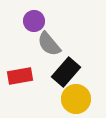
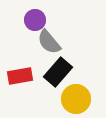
purple circle: moved 1 px right, 1 px up
gray semicircle: moved 2 px up
black rectangle: moved 8 px left
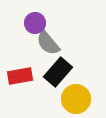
purple circle: moved 3 px down
gray semicircle: moved 1 px left, 1 px down
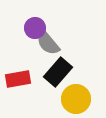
purple circle: moved 5 px down
red rectangle: moved 2 px left, 3 px down
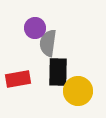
gray semicircle: rotated 48 degrees clockwise
black rectangle: rotated 40 degrees counterclockwise
yellow circle: moved 2 px right, 8 px up
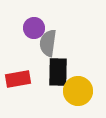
purple circle: moved 1 px left
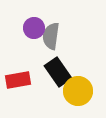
gray semicircle: moved 3 px right, 7 px up
black rectangle: rotated 36 degrees counterclockwise
red rectangle: moved 1 px down
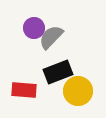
gray semicircle: moved 1 px down; rotated 36 degrees clockwise
black rectangle: rotated 76 degrees counterclockwise
red rectangle: moved 6 px right, 10 px down; rotated 15 degrees clockwise
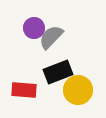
yellow circle: moved 1 px up
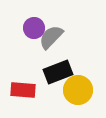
red rectangle: moved 1 px left
